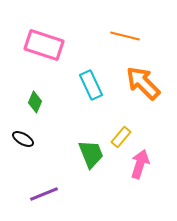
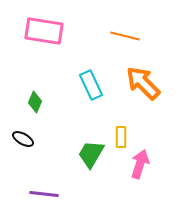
pink rectangle: moved 14 px up; rotated 9 degrees counterclockwise
yellow rectangle: rotated 40 degrees counterclockwise
green trapezoid: rotated 128 degrees counterclockwise
purple line: rotated 28 degrees clockwise
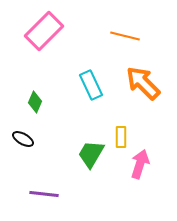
pink rectangle: rotated 54 degrees counterclockwise
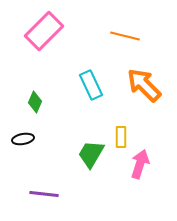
orange arrow: moved 1 px right, 2 px down
black ellipse: rotated 40 degrees counterclockwise
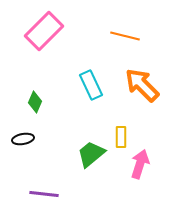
orange arrow: moved 2 px left
green trapezoid: rotated 20 degrees clockwise
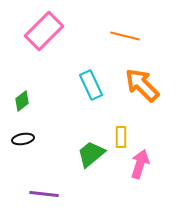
green diamond: moved 13 px left, 1 px up; rotated 30 degrees clockwise
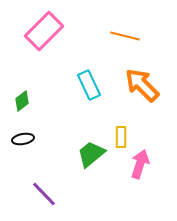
cyan rectangle: moved 2 px left
purple line: rotated 40 degrees clockwise
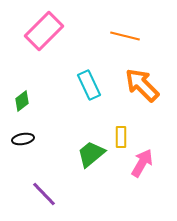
pink arrow: moved 2 px right, 1 px up; rotated 12 degrees clockwise
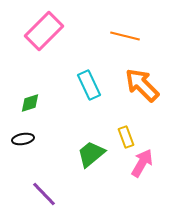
green diamond: moved 8 px right, 2 px down; rotated 20 degrees clockwise
yellow rectangle: moved 5 px right; rotated 20 degrees counterclockwise
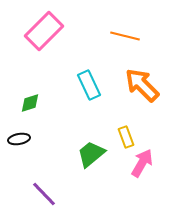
black ellipse: moved 4 px left
